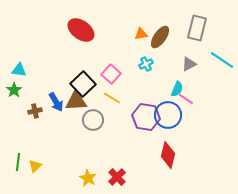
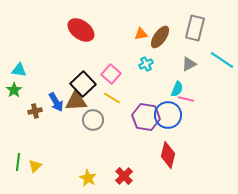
gray rectangle: moved 2 px left
pink line: rotated 21 degrees counterclockwise
red cross: moved 7 px right, 1 px up
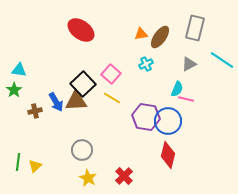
blue circle: moved 6 px down
gray circle: moved 11 px left, 30 px down
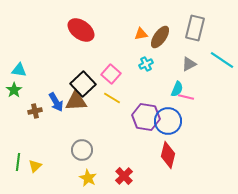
pink line: moved 2 px up
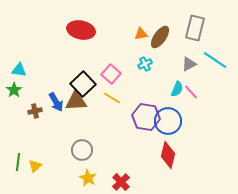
red ellipse: rotated 24 degrees counterclockwise
cyan line: moved 7 px left
cyan cross: moved 1 px left
pink line: moved 5 px right, 5 px up; rotated 35 degrees clockwise
red cross: moved 3 px left, 6 px down
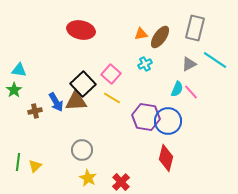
red diamond: moved 2 px left, 3 px down
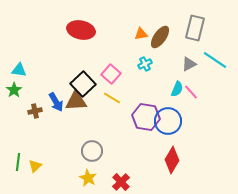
gray circle: moved 10 px right, 1 px down
red diamond: moved 6 px right, 2 px down; rotated 16 degrees clockwise
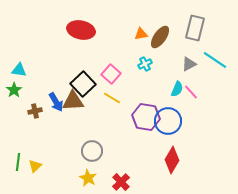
brown triangle: moved 3 px left
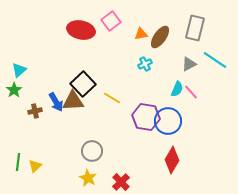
cyan triangle: rotated 49 degrees counterclockwise
pink square: moved 53 px up; rotated 12 degrees clockwise
